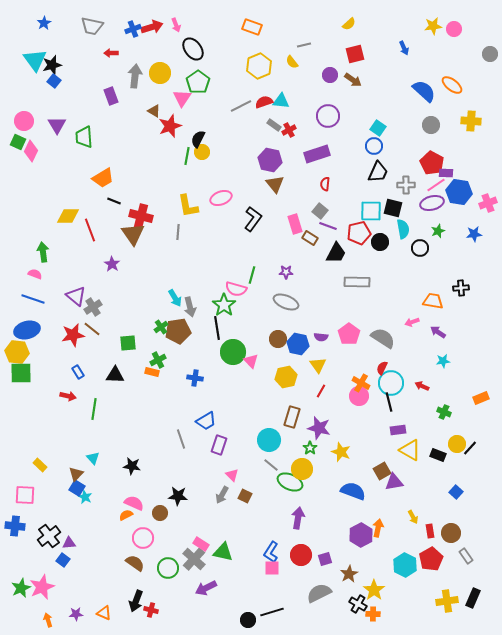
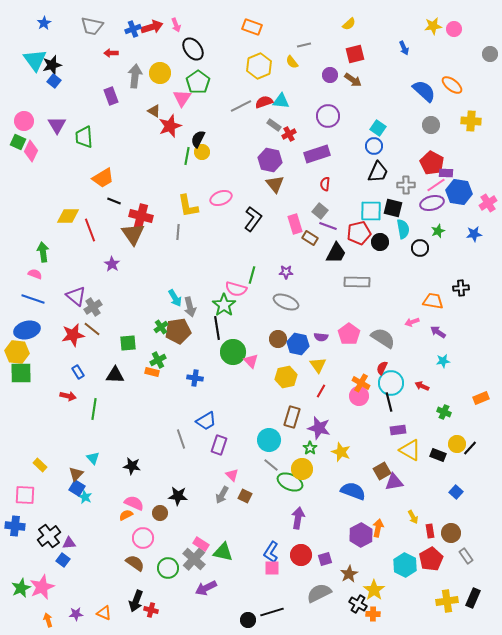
red cross at (289, 130): moved 4 px down
pink cross at (488, 203): rotated 12 degrees counterclockwise
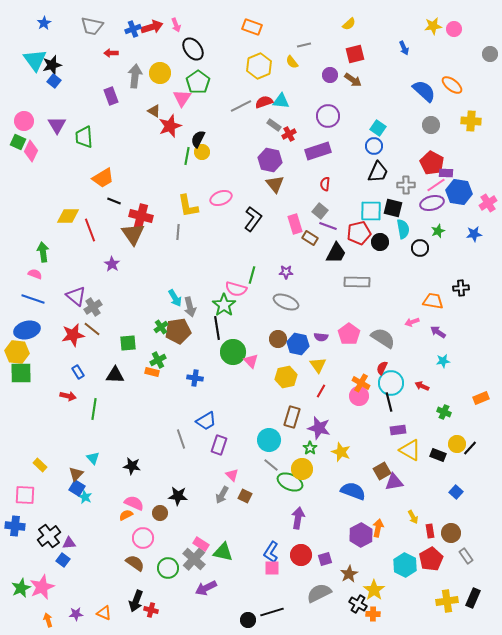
purple rectangle at (317, 154): moved 1 px right, 3 px up
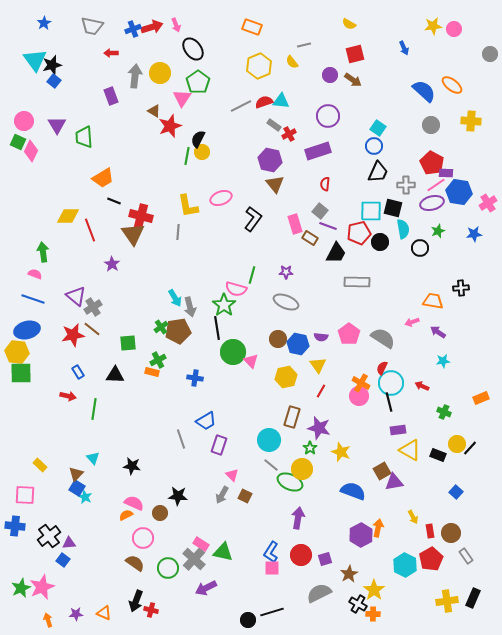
yellow semicircle at (349, 24): rotated 72 degrees clockwise
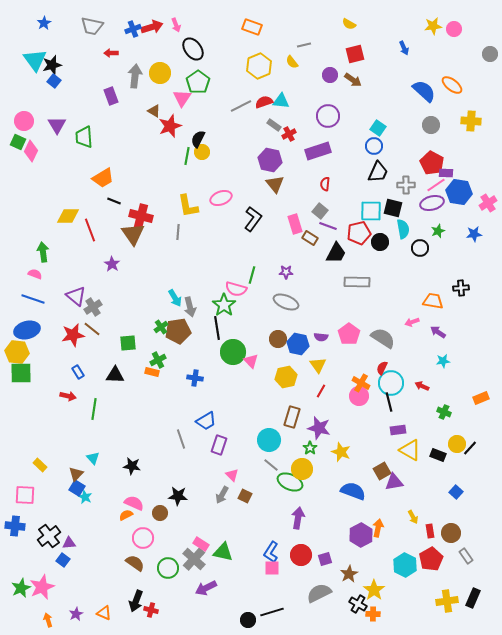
purple star at (76, 614): rotated 24 degrees counterclockwise
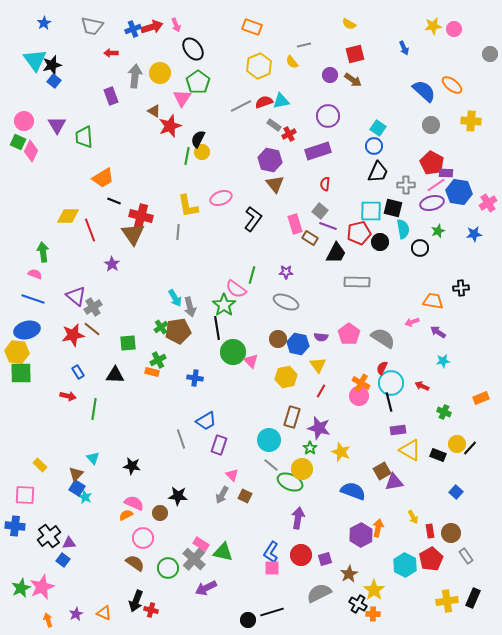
cyan triangle at (281, 101): rotated 18 degrees counterclockwise
pink semicircle at (236, 289): rotated 20 degrees clockwise
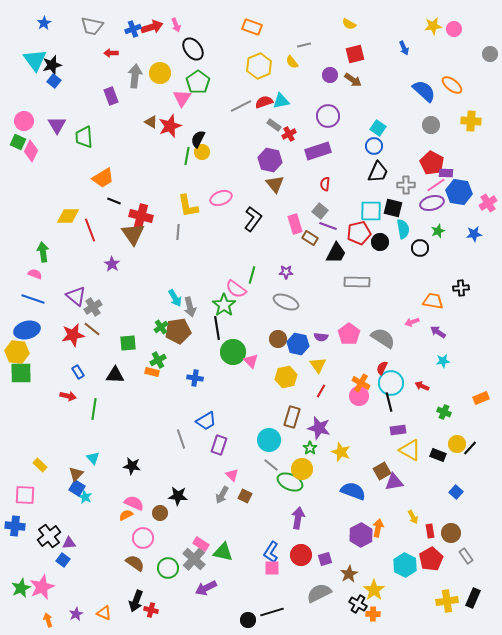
brown triangle at (154, 111): moved 3 px left, 11 px down
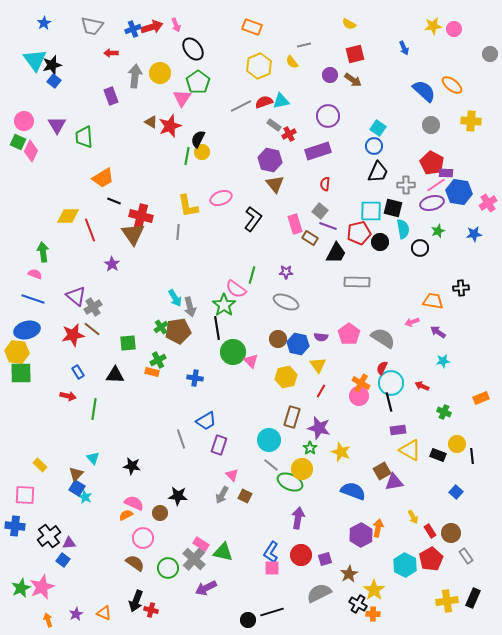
black line at (470, 448): moved 2 px right, 8 px down; rotated 49 degrees counterclockwise
red rectangle at (430, 531): rotated 24 degrees counterclockwise
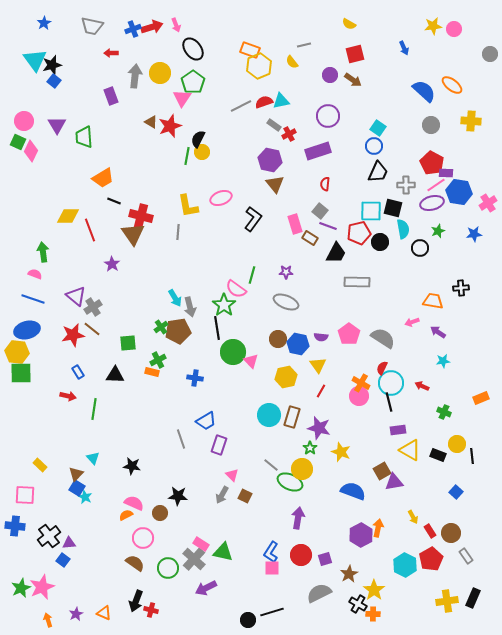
orange rectangle at (252, 27): moved 2 px left, 23 px down
green pentagon at (198, 82): moved 5 px left
cyan circle at (269, 440): moved 25 px up
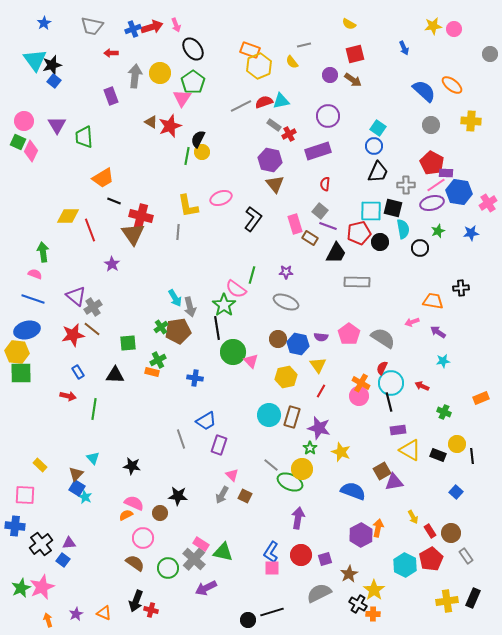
blue star at (474, 234): moved 3 px left, 1 px up
black cross at (49, 536): moved 8 px left, 8 px down
